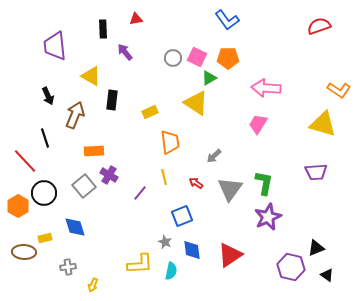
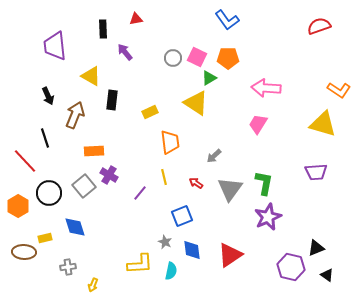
black circle at (44, 193): moved 5 px right
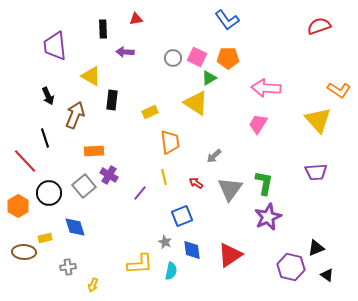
purple arrow at (125, 52): rotated 48 degrees counterclockwise
yellow triangle at (323, 124): moved 5 px left, 4 px up; rotated 32 degrees clockwise
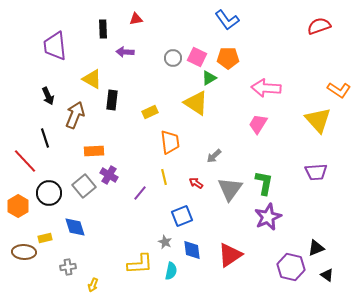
yellow triangle at (91, 76): moved 1 px right, 3 px down
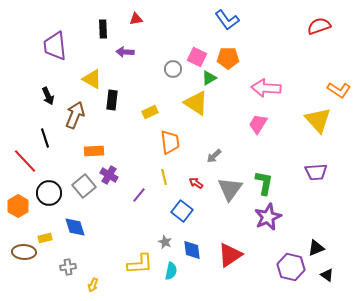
gray circle at (173, 58): moved 11 px down
purple line at (140, 193): moved 1 px left, 2 px down
blue square at (182, 216): moved 5 px up; rotated 30 degrees counterclockwise
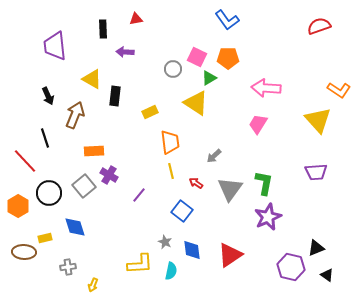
black rectangle at (112, 100): moved 3 px right, 4 px up
yellow line at (164, 177): moved 7 px right, 6 px up
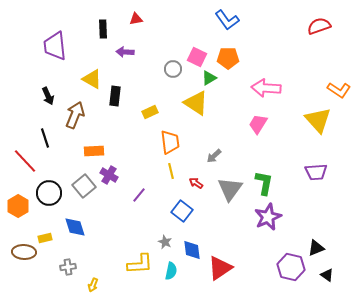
red triangle at (230, 255): moved 10 px left, 13 px down
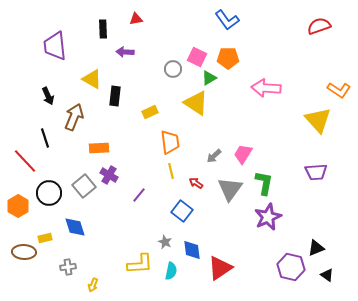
brown arrow at (75, 115): moved 1 px left, 2 px down
pink trapezoid at (258, 124): moved 15 px left, 30 px down
orange rectangle at (94, 151): moved 5 px right, 3 px up
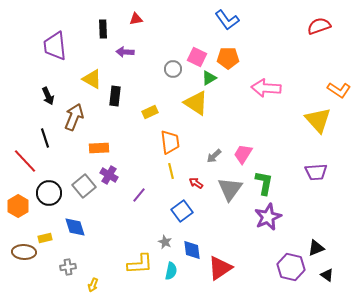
blue square at (182, 211): rotated 15 degrees clockwise
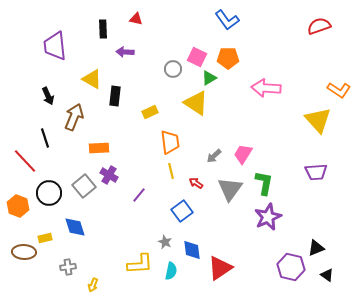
red triangle at (136, 19): rotated 24 degrees clockwise
orange hexagon at (18, 206): rotated 10 degrees counterclockwise
